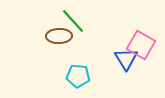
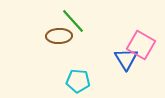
cyan pentagon: moved 5 px down
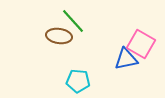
brown ellipse: rotated 10 degrees clockwise
pink square: moved 1 px up
blue triangle: rotated 50 degrees clockwise
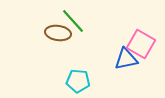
brown ellipse: moved 1 px left, 3 px up
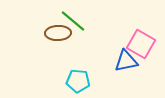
green line: rotated 8 degrees counterclockwise
brown ellipse: rotated 10 degrees counterclockwise
blue triangle: moved 2 px down
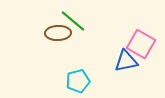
cyan pentagon: rotated 20 degrees counterclockwise
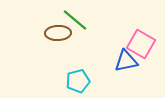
green line: moved 2 px right, 1 px up
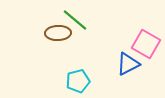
pink square: moved 5 px right
blue triangle: moved 2 px right, 3 px down; rotated 15 degrees counterclockwise
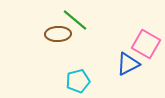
brown ellipse: moved 1 px down
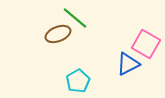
green line: moved 2 px up
brown ellipse: rotated 20 degrees counterclockwise
cyan pentagon: rotated 15 degrees counterclockwise
